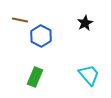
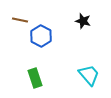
black star: moved 2 px left, 2 px up; rotated 28 degrees counterclockwise
green rectangle: moved 1 px down; rotated 42 degrees counterclockwise
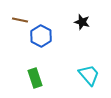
black star: moved 1 px left, 1 px down
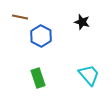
brown line: moved 3 px up
green rectangle: moved 3 px right
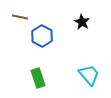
black star: rotated 14 degrees clockwise
blue hexagon: moved 1 px right
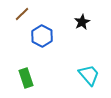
brown line: moved 2 px right, 3 px up; rotated 56 degrees counterclockwise
black star: rotated 14 degrees clockwise
green rectangle: moved 12 px left
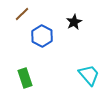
black star: moved 8 px left
green rectangle: moved 1 px left
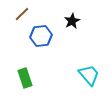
black star: moved 2 px left, 1 px up
blue hexagon: moved 1 px left; rotated 25 degrees clockwise
